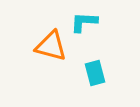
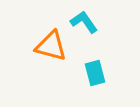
cyan L-shape: rotated 52 degrees clockwise
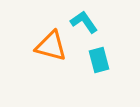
cyan rectangle: moved 4 px right, 13 px up
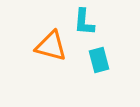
cyan L-shape: rotated 140 degrees counterclockwise
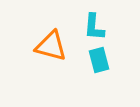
cyan L-shape: moved 10 px right, 5 px down
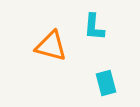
cyan rectangle: moved 7 px right, 23 px down
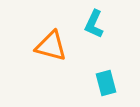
cyan L-shape: moved 3 px up; rotated 20 degrees clockwise
